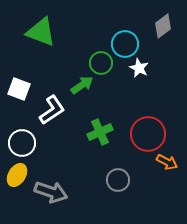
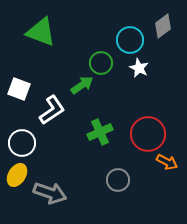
cyan circle: moved 5 px right, 4 px up
gray arrow: moved 1 px left, 1 px down
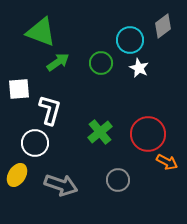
green arrow: moved 24 px left, 23 px up
white square: rotated 25 degrees counterclockwise
white L-shape: moved 2 px left; rotated 40 degrees counterclockwise
green cross: rotated 15 degrees counterclockwise
white circle: moved 13 px right
gray arrow: moved 11 px right, 8 px up
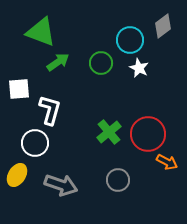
green cross: moved 9 px right
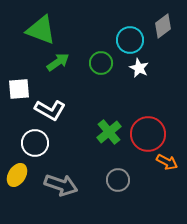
green triangle: moved 2 px up
white L-shape: rotated 104 degrees clockwise
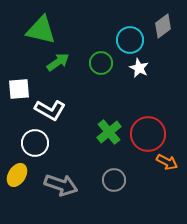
green triangle: rotated 8 degrees counterclockwise
gray circle: moved 4 px left
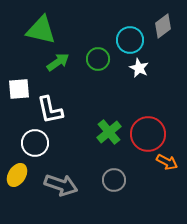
green circle: moved 3 px left, 4 px up
white L-shape: rotated 48 degrees clockwise
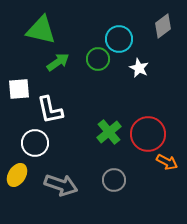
cyan circle: moved 11 px left, 1 px up
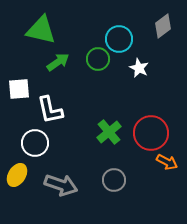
red circle: moved 3 px right, 1 px up
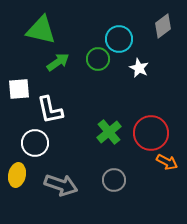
yellow ellipse: rotated 20 degrees counterclockwise
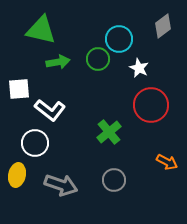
green arrow: rotated 25 degrees clockwise
white L-shape: rotated 40 degrees counterclockwise
red circle: moved 28 px up
